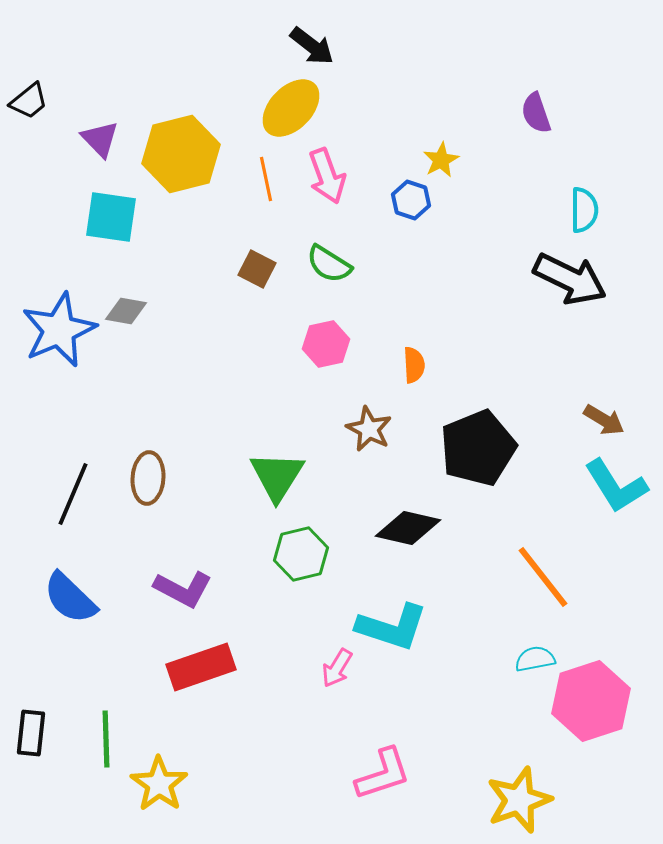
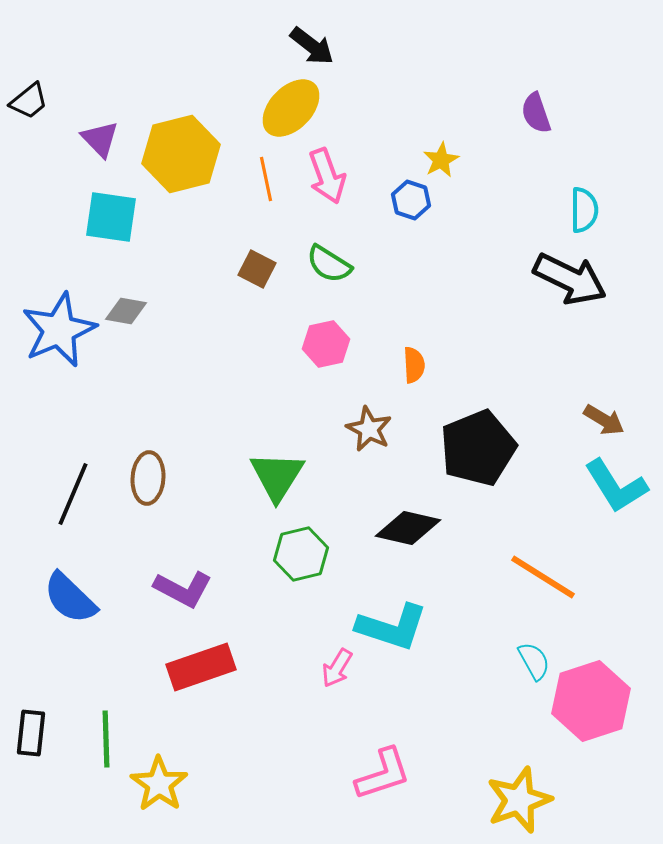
orange line at (543, 577): rotated 20 degrees counterclockwise
cyan semicircle at (535, 659): moved 1 px left, 2 px down; rotated 72 degrees clockwise
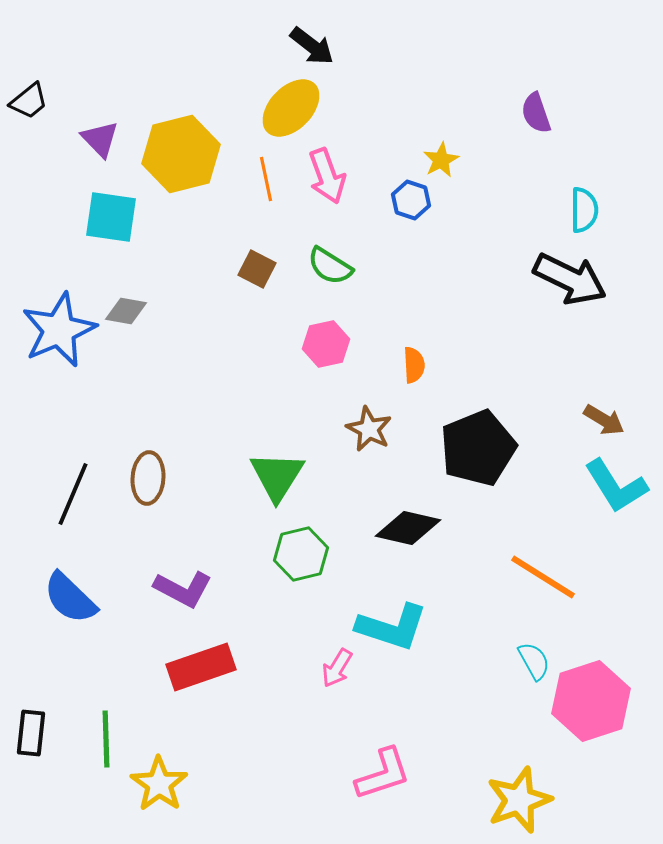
green semicircle at (329, 264): moved 1 px right, 2 px down
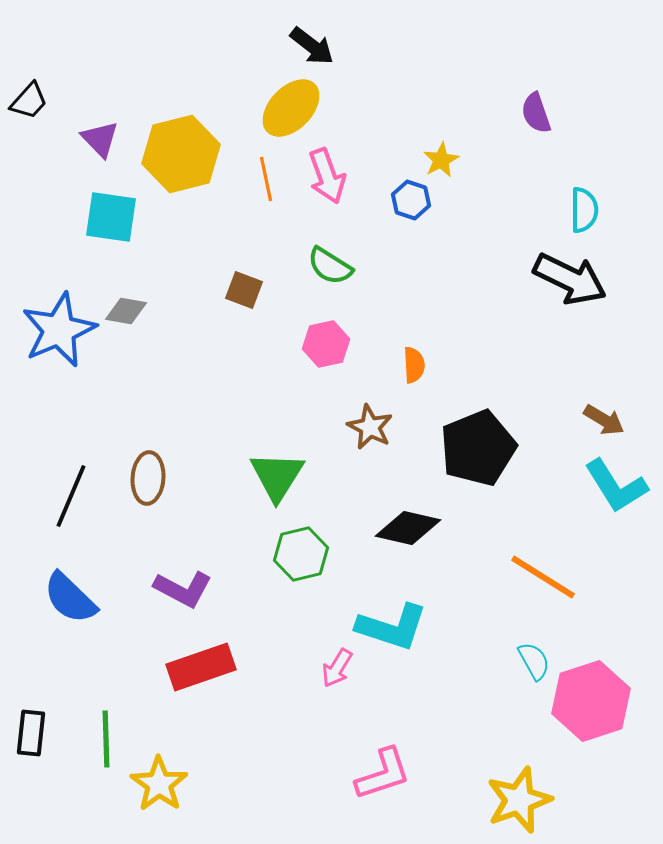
black trapezoid at (29, 101): rotated 9 degrees counterclockwise
brown square at (257, 269): moved 13 px left, 21 px down; rotated 6 degrees counterclockwise
brown star at (369, 429): moved 1 px right, 2 px up
black line at (73, 494): moved 2 px left, 2 px down
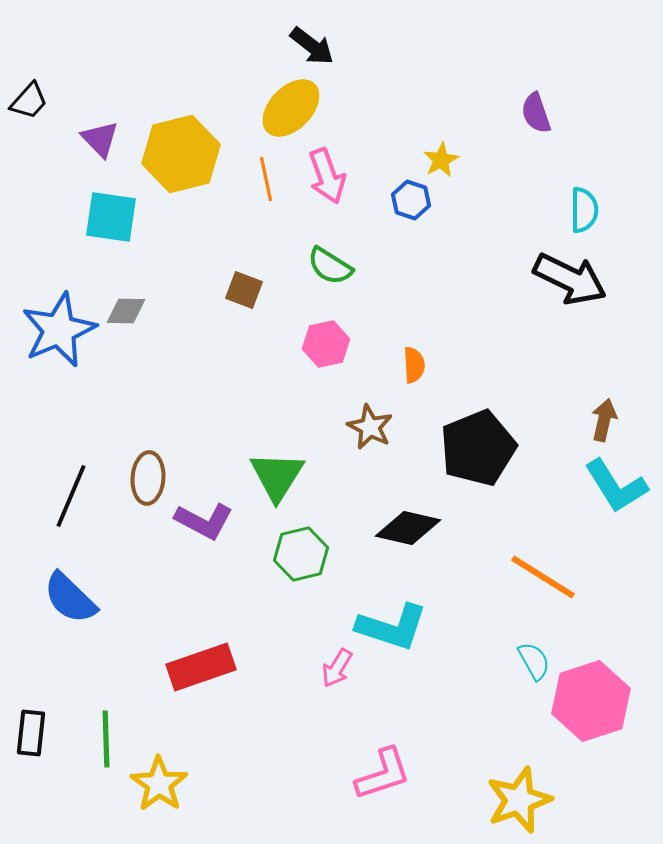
gray diamond at (126, 311): rotated 9 degrees counterclockwise
brown arrow at (604, 420): rotated 108 degrees counterclockwise
purple L-shape at (183, 589): moved 21 px right, 68 px up
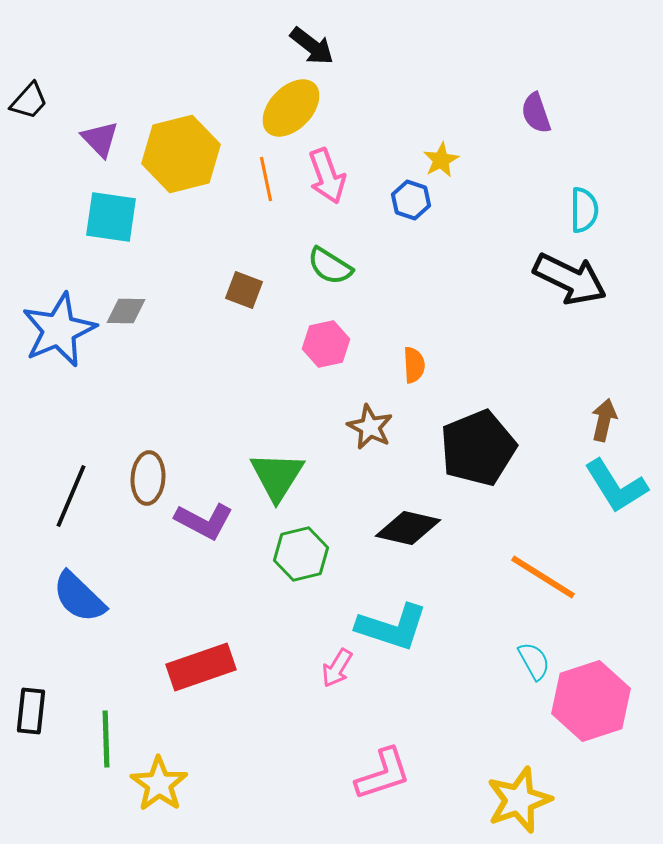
blue semicircle at (70, 598): moved 9 px right, 1 px up
black rectangle at (31, 733): moved 22 px up
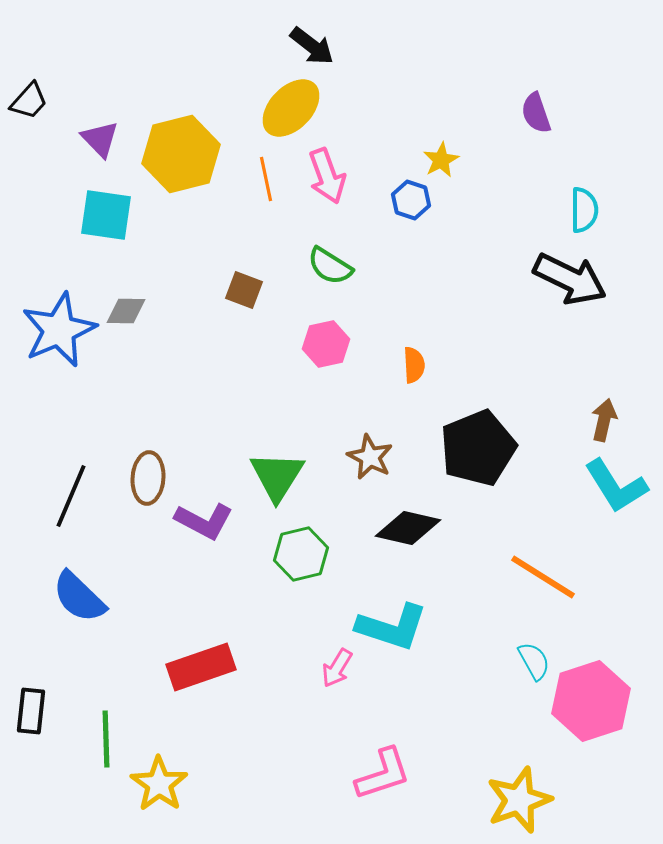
cyan square at (111, 217): moved 5 px left, 2 px up
brown star at (370, 427): moved 30 px down
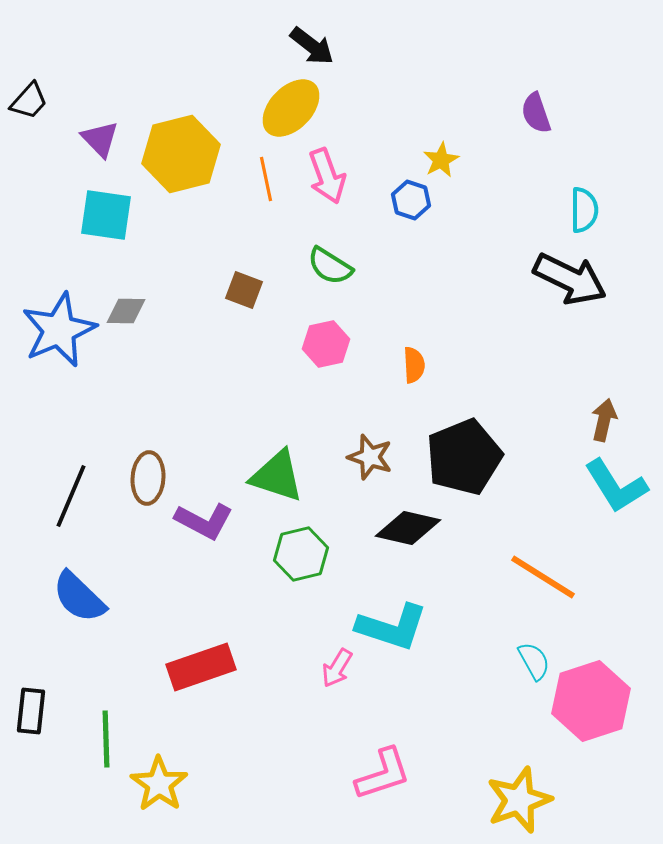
black pentagon at (478, 448): moved 14 px left, 9 px down
brown star at (370, 457): rotated 9 degrees counterclockwise
green triangle at (277, 476): rotated 44 degrees counterclockwise
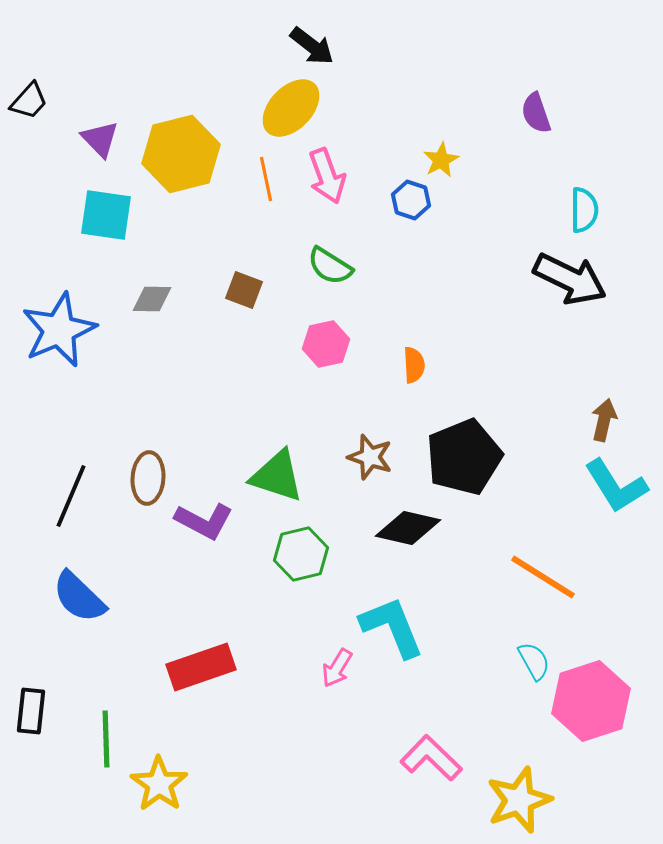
gray diamond at (126, 311): moved 26 px right, 12 px up
cyan L-shape at (392, 627): rotated 130 degrees counterclockwise
pink L-shape at (383, 774): moved 48 px right, 16 px up; rotated 118 degrees counterclockwise
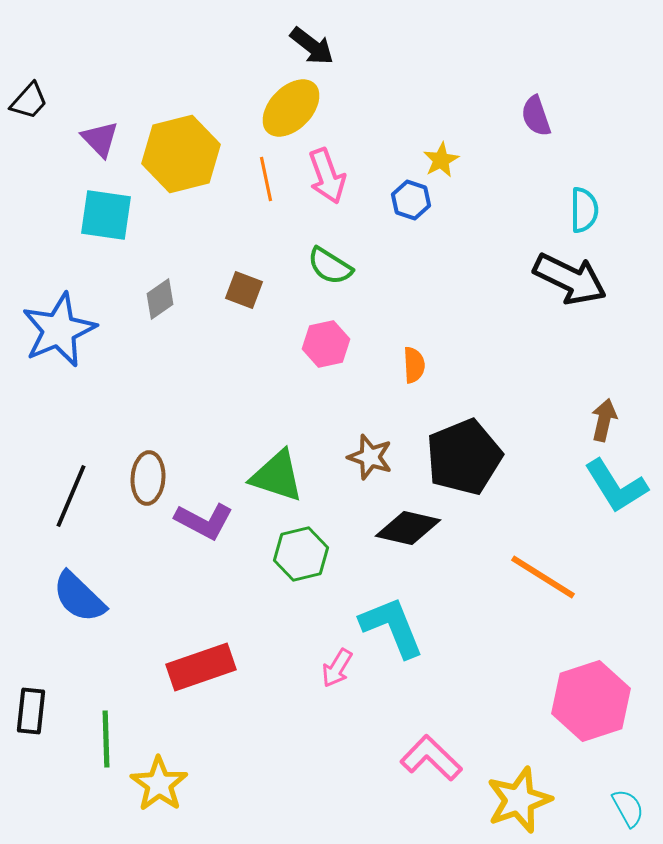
purple semicircle at (536, 113): moved 3 px down
gray diamond at (152, 299): moved 8 px right; rotated 36 degrees counterclockwise
cyan semicircle at (534, 661): moved 94 px right, 147 px down
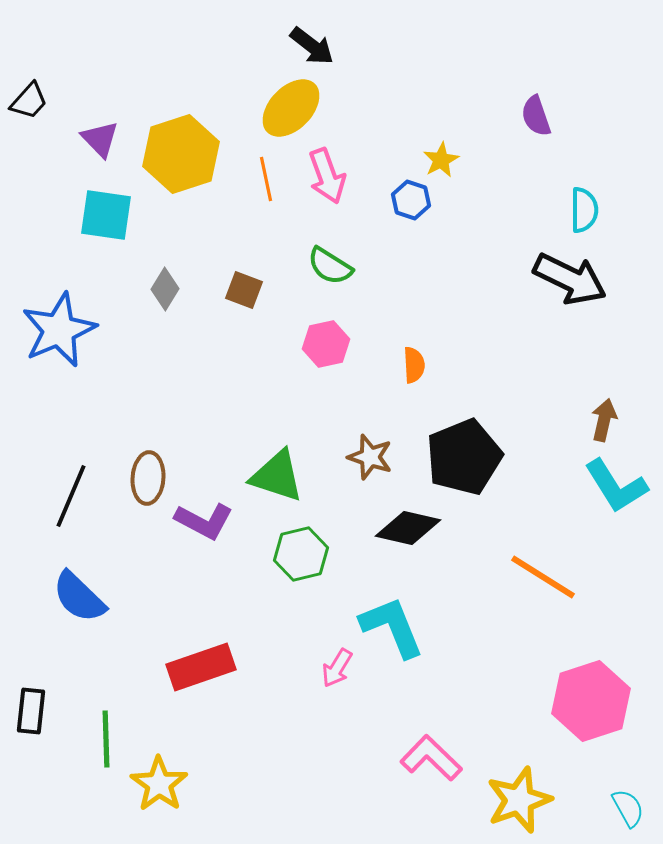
yellow hexagon at (181, 154): rotated 4 degrees counterclockwise
gray diamond at (160, 299): moved 5 px right, 10 px up; rotated 24 degrees counterclockwise
